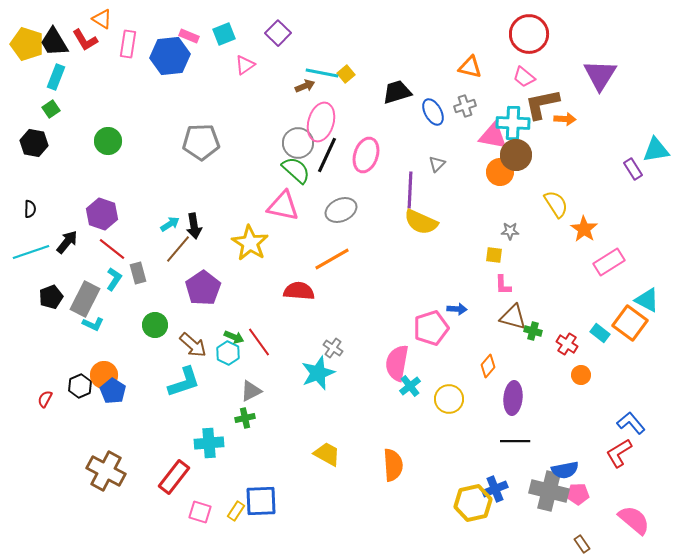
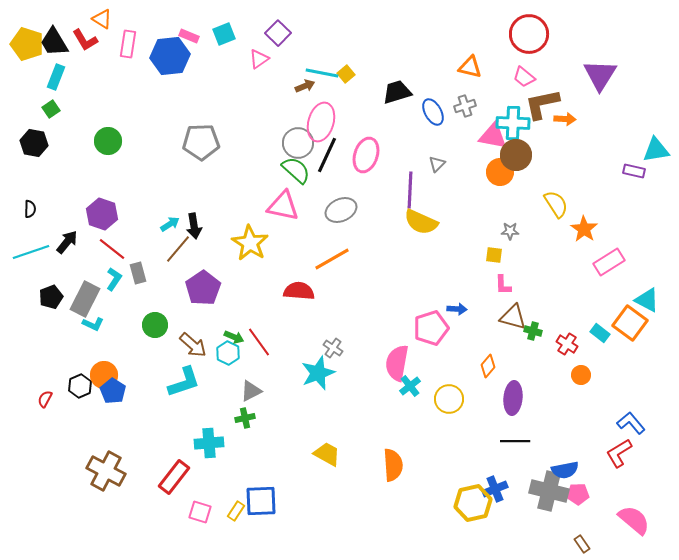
pink triangle at (245, 65): moved 14 px right, 6 px up
purple rectangle at (633, 169): moved 1 px right, 2 px down; rotated 45 degrees counterclockwise
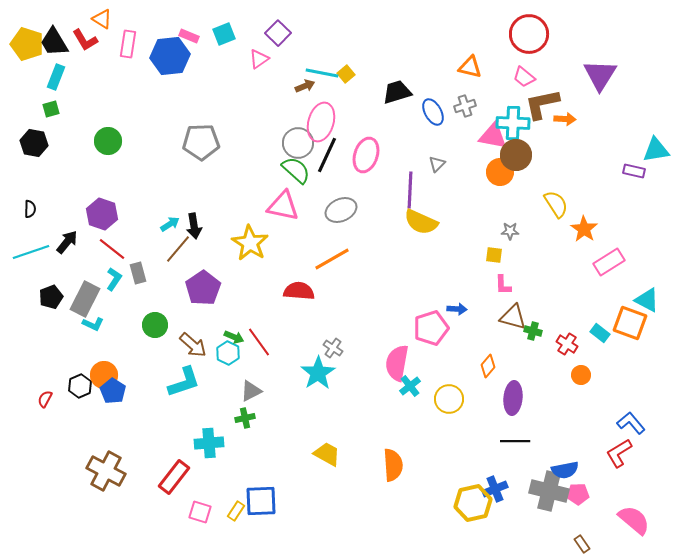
green square at (51, 109): rotated 18 degrees clockwise
orange square at (630, 323): rotated 16 degrees counterclockwise
cyan star at (318, 373): rotated 12 degrees counterclockwise
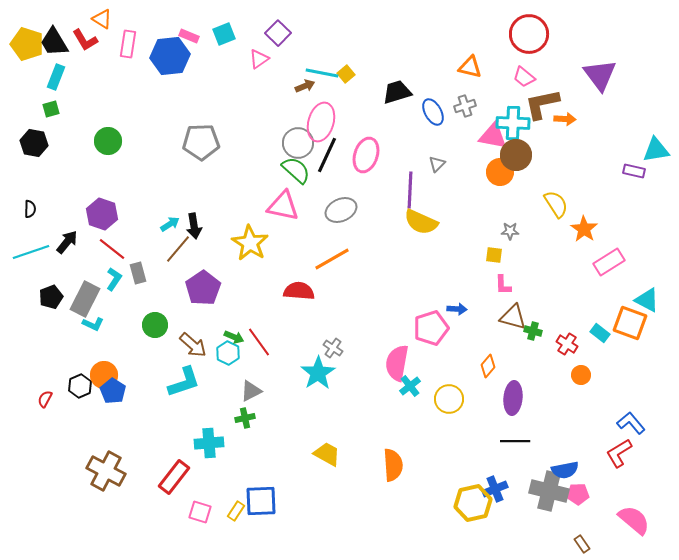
purple triangle at (600, 75): rotated 9 degrees counterclockwise
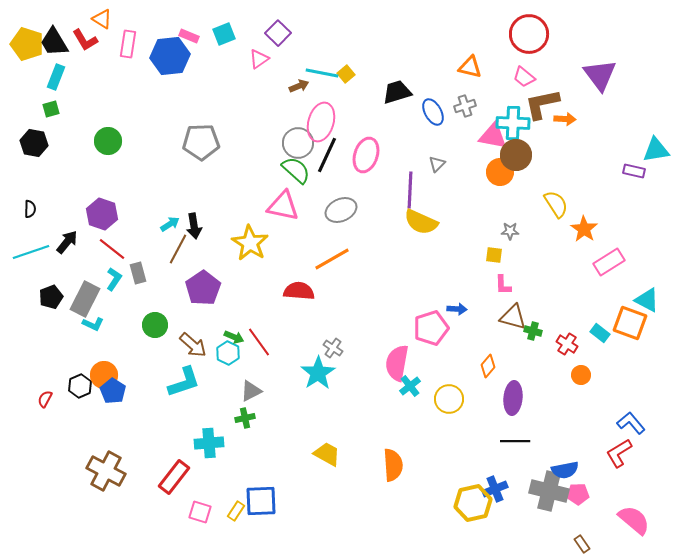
brown arrow at (305, 86): moved 6 px left
brown line at (178, 249): rotated 12 degrees counterclockwise
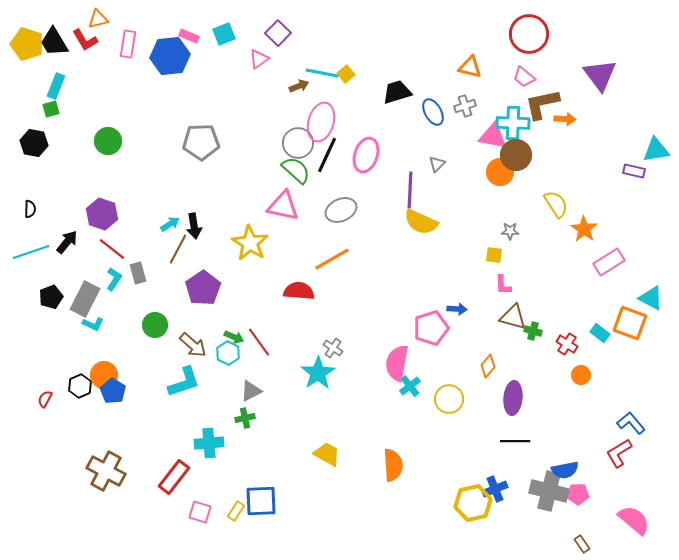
orange triangle at (102, 19): moved 4 px left; rotated 45 degrees counterclockwise
cyan rectangle at (56, 77): moved 9 px down
cyan triangle at (647, 300): moved 4 px right, 2 px up
